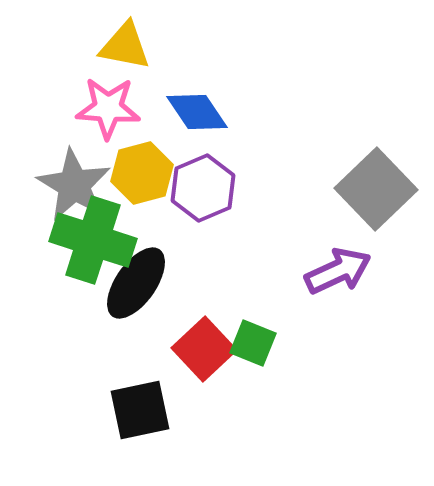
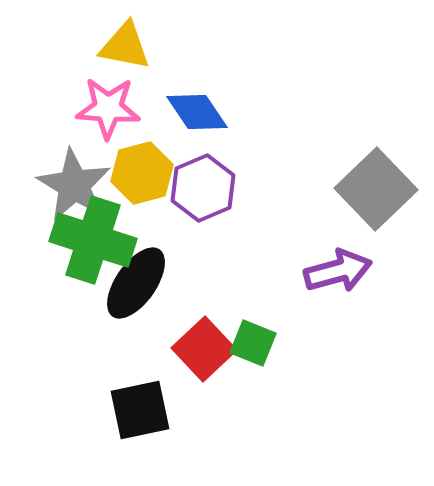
purple arrow: rotated 10 degrees clockwise
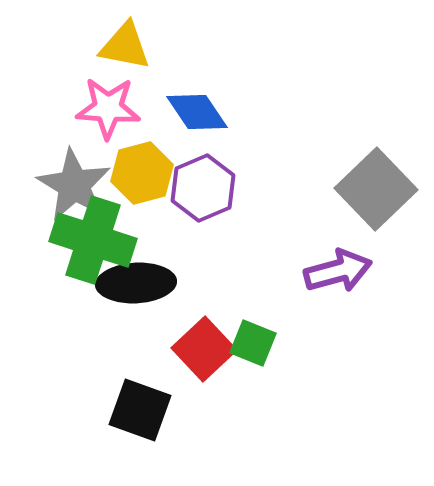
black ellipse: rotated 52 degrees clockwise
black square: rotated 32 degrees clockwise
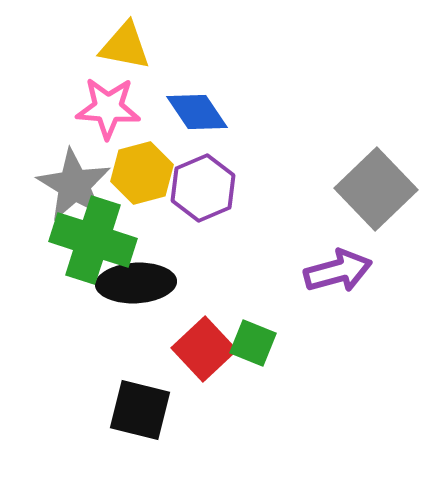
black square: rotated 6 degrees counterclockwise
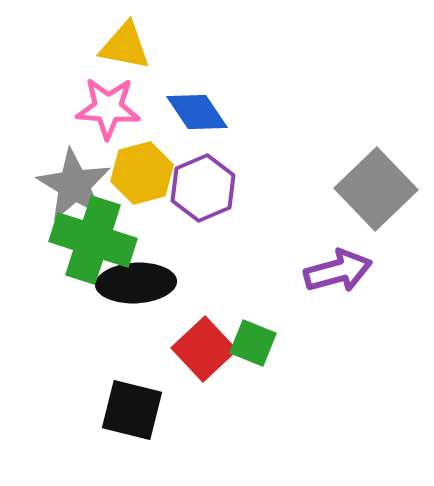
black square: moved 8 px left
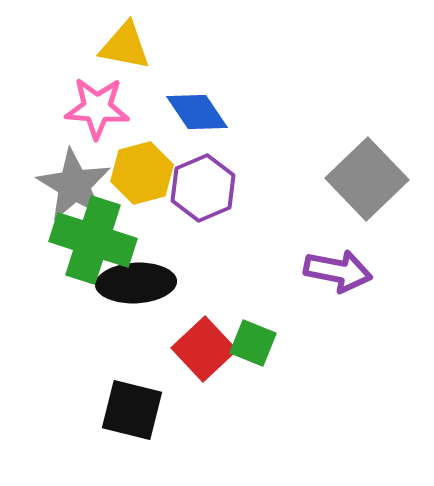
pink star: moved 11 px left
gray square: moved 9 px left, 10 px up
purple arrow: rotated 26 degrees clockwise
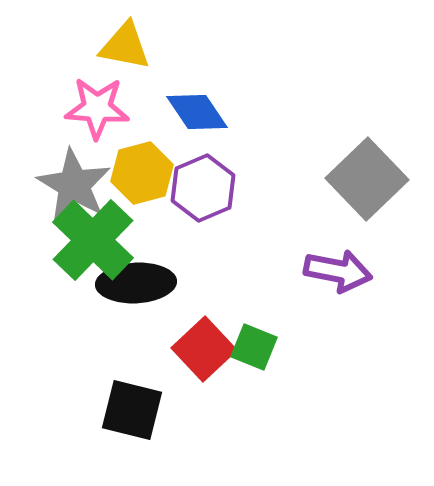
green cross: rotated 26 degrees clockwise
green square: moved 1 px right, 4 px down
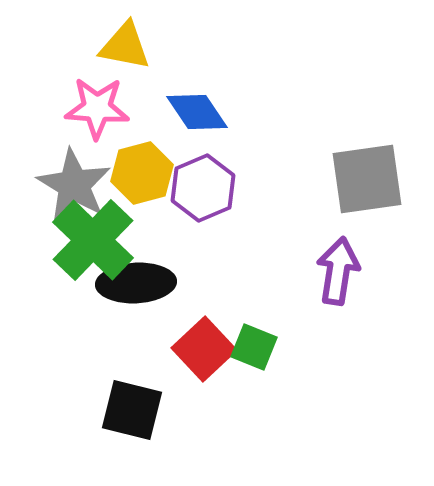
gray square: rotated 36 degrees clockwise
purple arrow: rotated 92 degrees counterclockwise
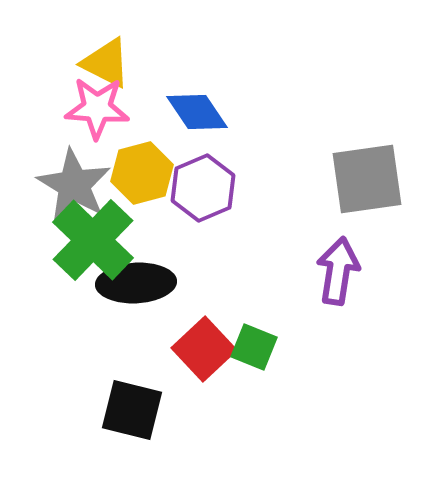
yellow triangle: moved 19 px left, 17 px down; rotated 16 degrees clockwise
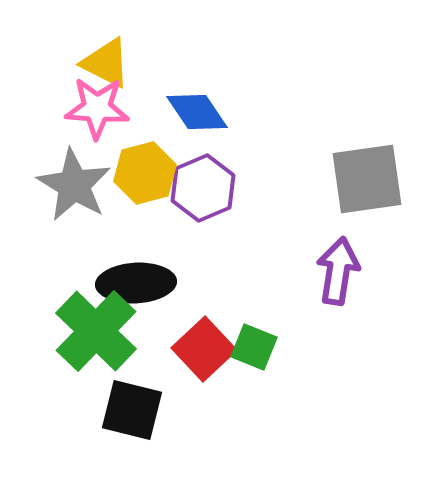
yellow hexagon: moved 3 px right
green cross: moved 3 px right, 91 px down
